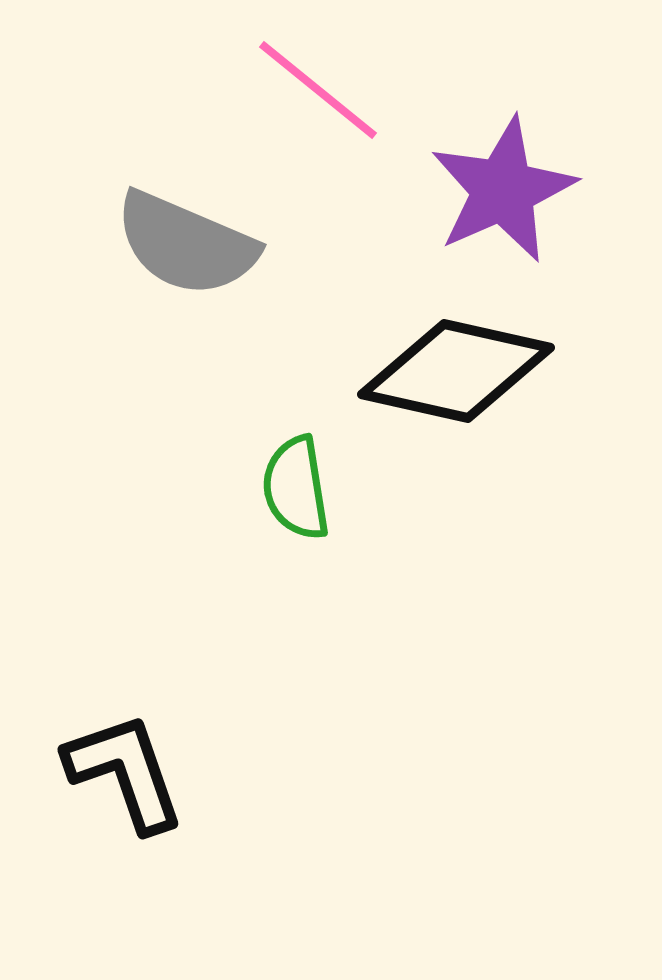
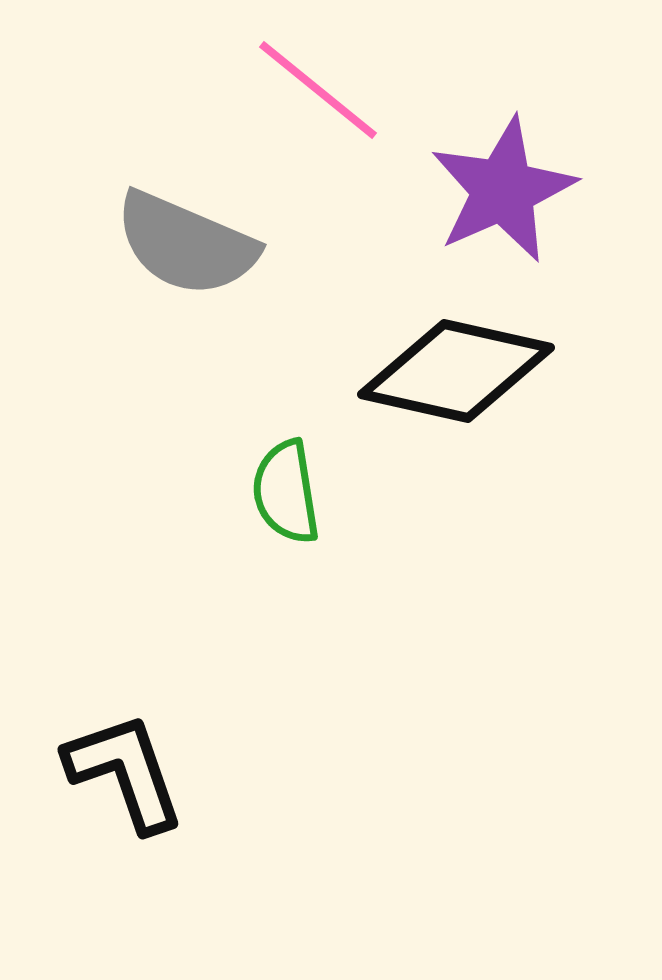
green semicircle: moved 10 px left, 4 px down
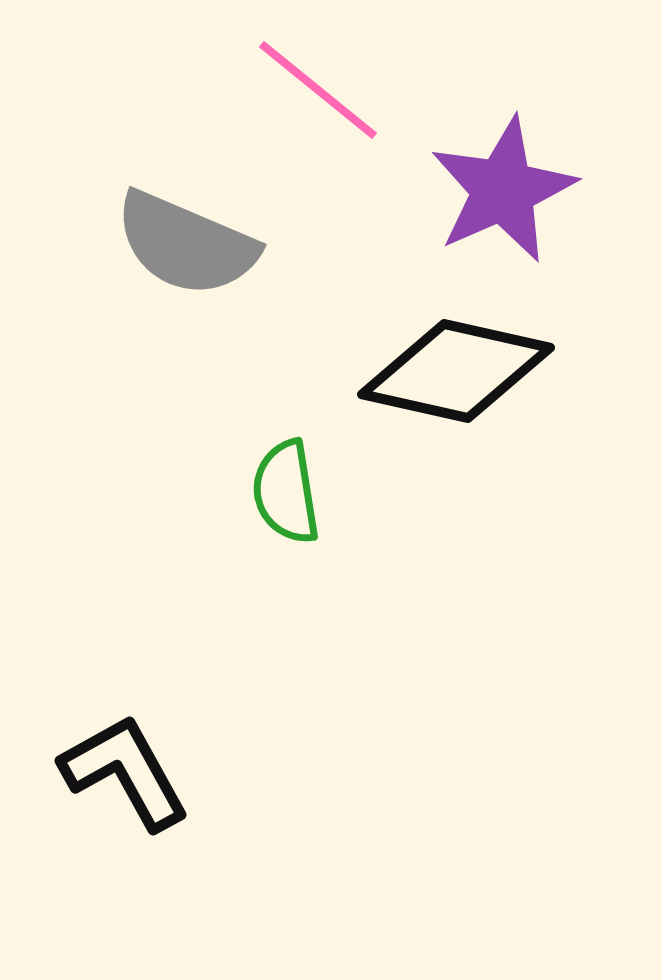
black L-shape: rotated 10 degrees counterclockwise
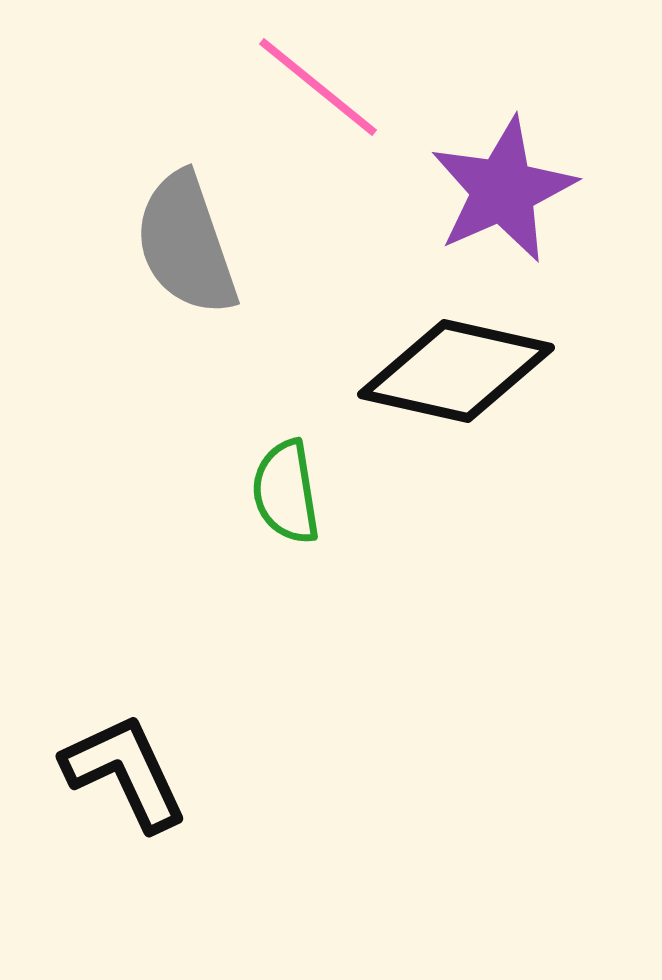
pink line: moved 3 px up
gray semicircle: rotated 48 degrees clockwise
black L-shape: rotated 4 degrees clockwise
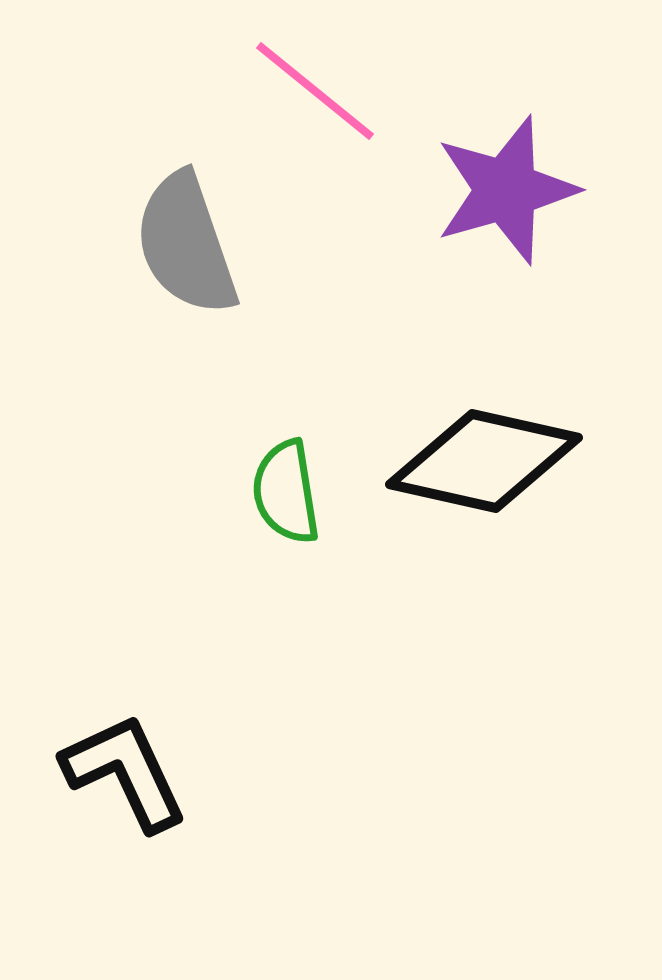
pink line: moved 3 px left, 4 px down
purple star: moved 3 px right; rotated 8 degrees clockwise
black diamond: moved 28 px right, 90 px down
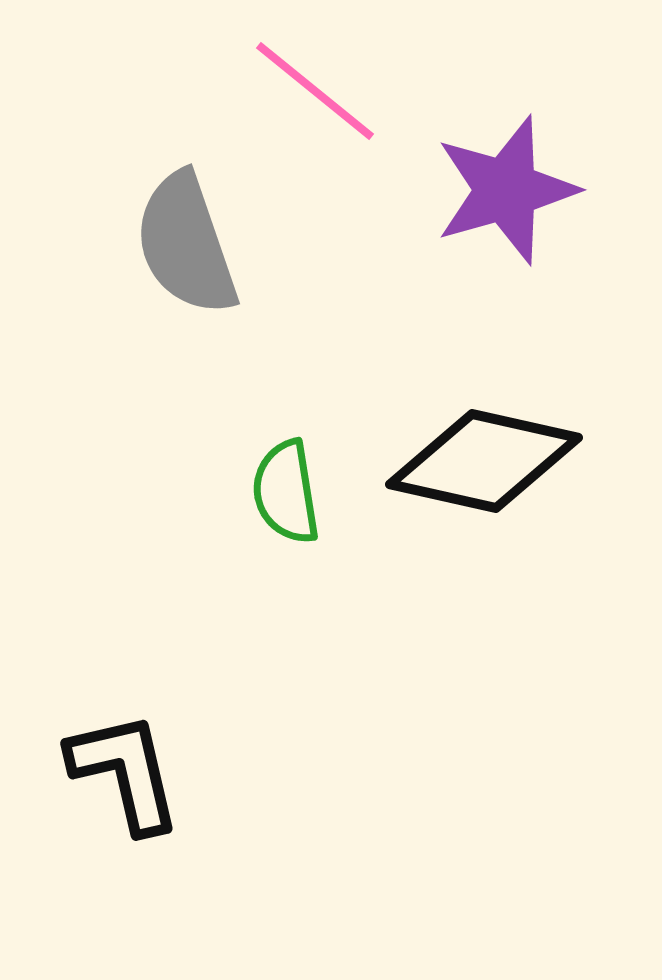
black L-shape: rotated 12 degrees clockwise
